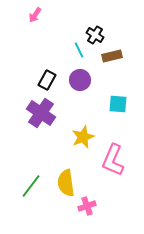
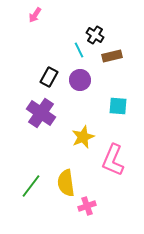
black rectangle: moved 2 px right, 3 px up
cyan square: moved 2 px down
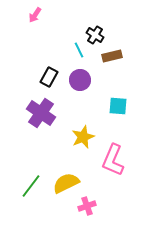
yellow semicircle: rotated 72 degrees clockwise
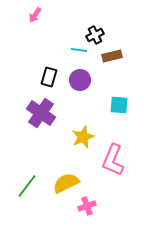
black cross: rotated 30 degrees clockwise
cyan line: rotated 56 degrees counterclockwise
black rectangle: rotated 12 degrees counterclockwise
cyan square: moved 1 px right, 1 px up
green line: moved 4 px left
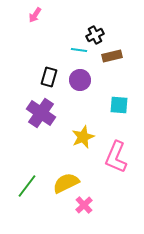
pink L-shape: moved 3 px right, 3 px up
pink cross: moved 3 px left, 1 px up; rotated 24 degrees counterclockwise
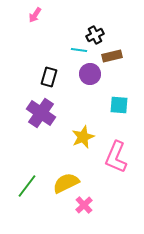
purple circle: moved 10 px right, 6 px up
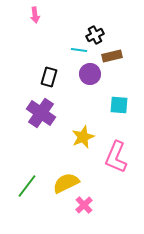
pink arrow: rotated 42 degrees counterclockwise
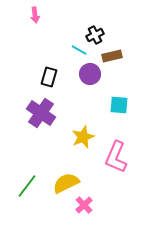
cyan line: rotated 21 degrees clockwise
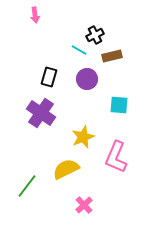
purple circle: moved 3 px left, 5 px down
yellow semicircle: moved 14 px up
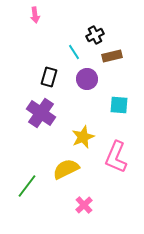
cyan line: moved 5 px left, 2 px down; rotated 28 degrees clockwise
